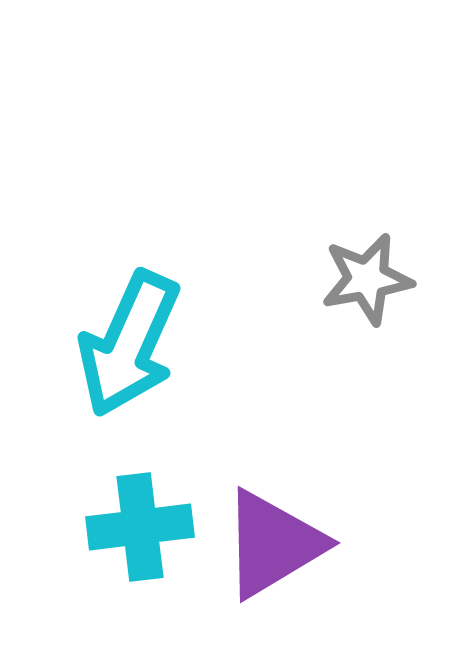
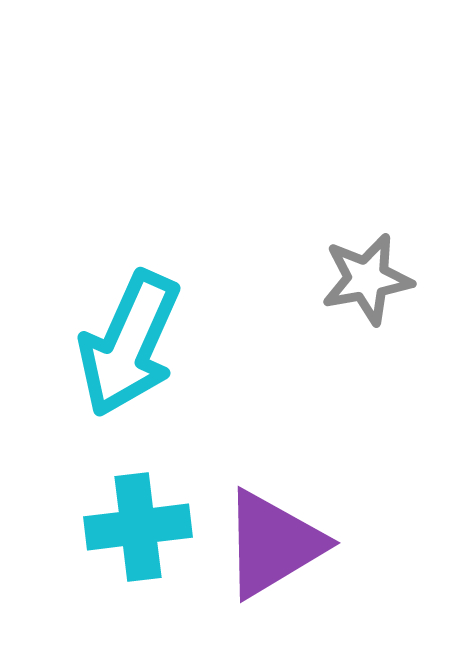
cyan cross: moved 2 px left
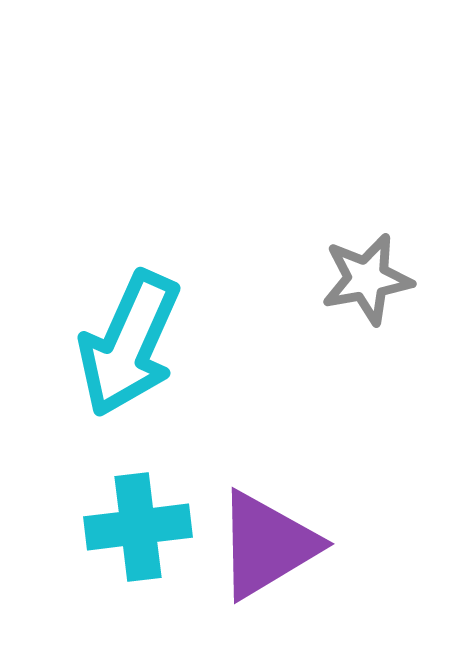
purple triangle: moved 6 px left, 1 px down
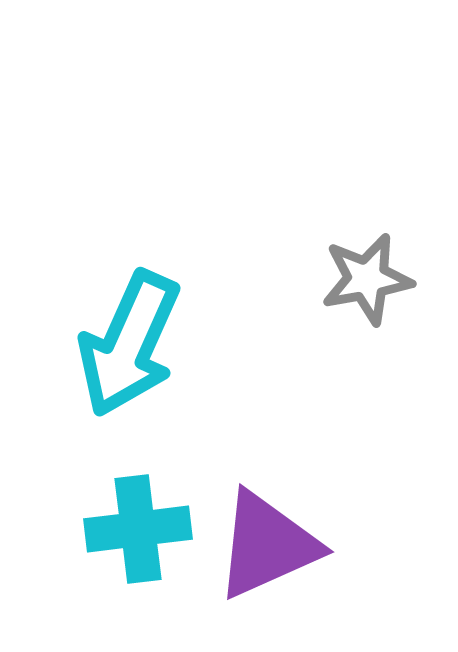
cyan cross: moved 2 px down
purple triangle: rotated 7 degrees clockwise
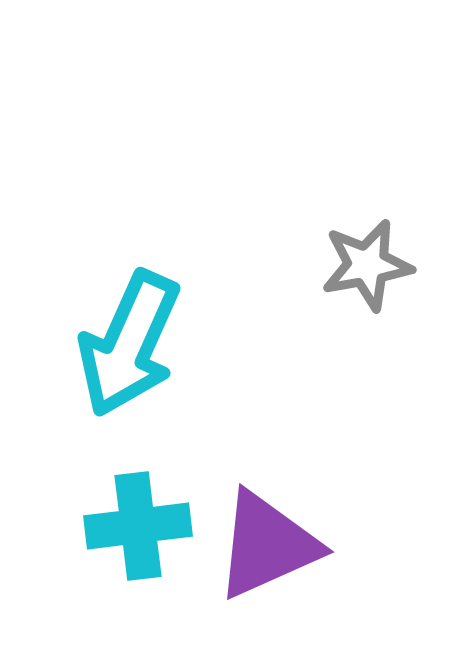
gray star: moved 14 px up
cyan cross: moved 3 px up
